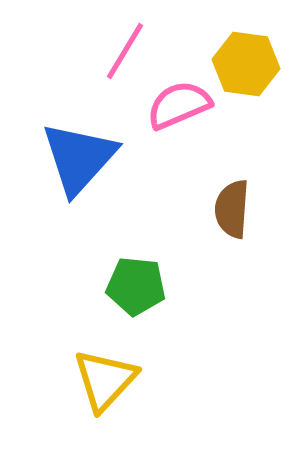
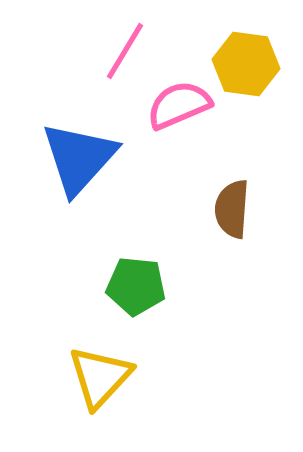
yellow triangle: moved 5 px left, 3 px up
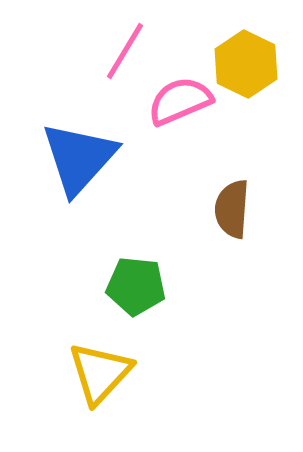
yellow hexagon: rotated 18 degrees clockwise
pink semicircle: moved 1 px right, 4 px up
yellow triangle: moved 4 px up
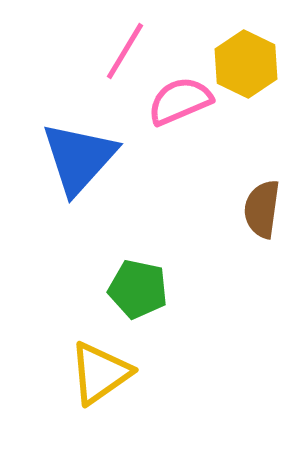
brown semicircle: moved 30 px right; rotated 4 degrees clockwise
green pentagon: moved 2 px right, 3 px down; rotated 6 degrees clockwise
yellow triangle: rotated 12 degrees clockwise
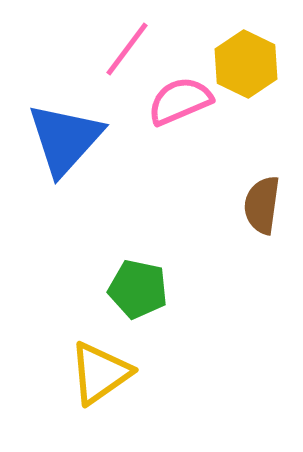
pink line: moved 2 px right, 2 px up; rotated 6 degrees clockwise
blue triangle: moved 14 px left, 19 px up
brown semicircle: moved 4 px up
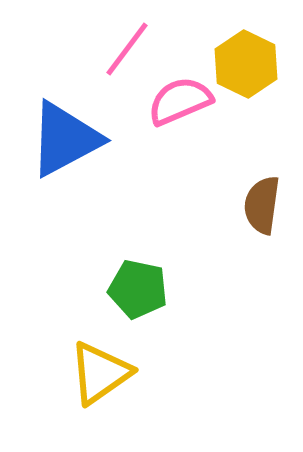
blue triangle: rotated 20 degrees clockwise
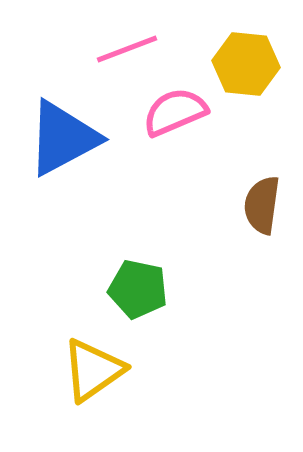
pink line: rotated 32 degrees clockwise
yellow hexagon: rotated 20 degrees counterclockwise
pink semicircle: moved 5 px left, 11 px down
blue triangle: moved 2 px left, 1 px up
yellow triangle: moved 7 px left, 3 px up
